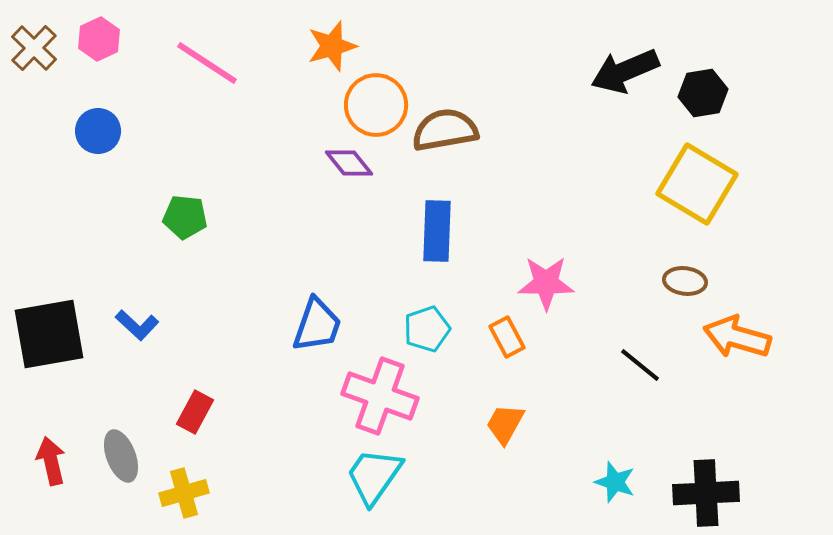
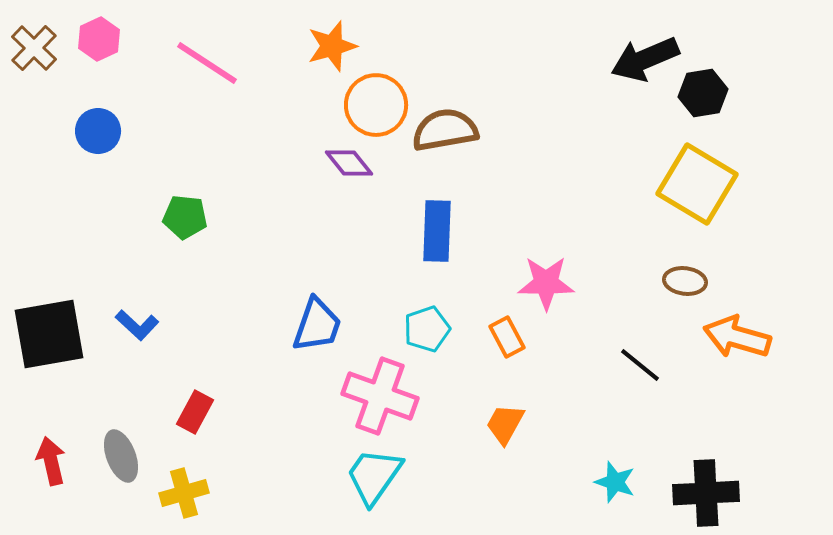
black arrow: moved 20 px right, 12 px up
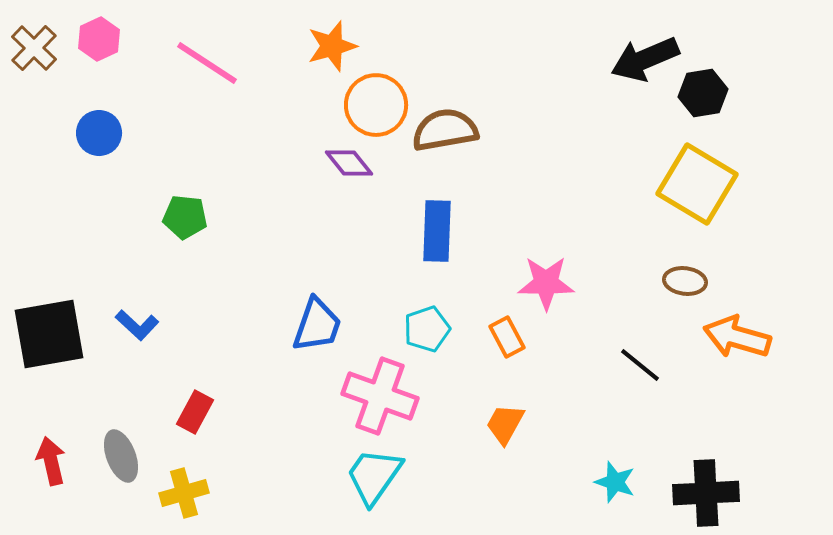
blue circle: moved 1 px right, 2 px down
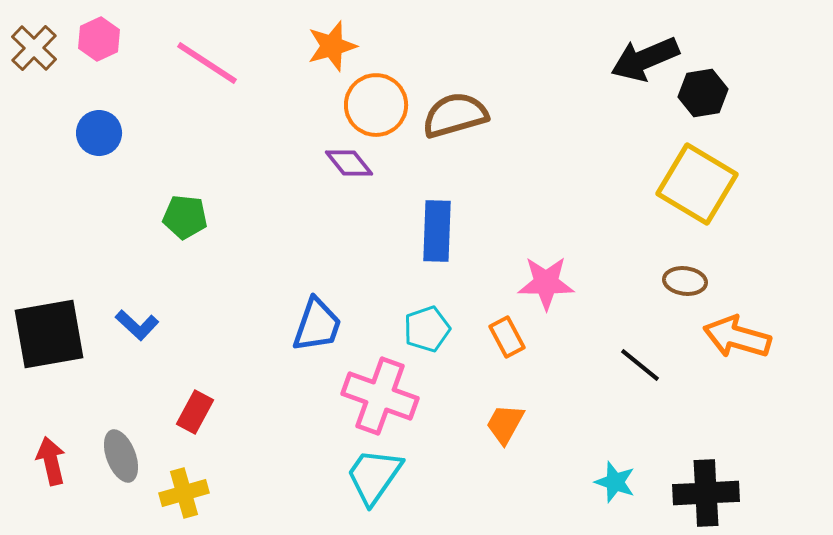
brown semicircle: moved 10 px right, 15 px up; rotated 6 degrees counterclockwise
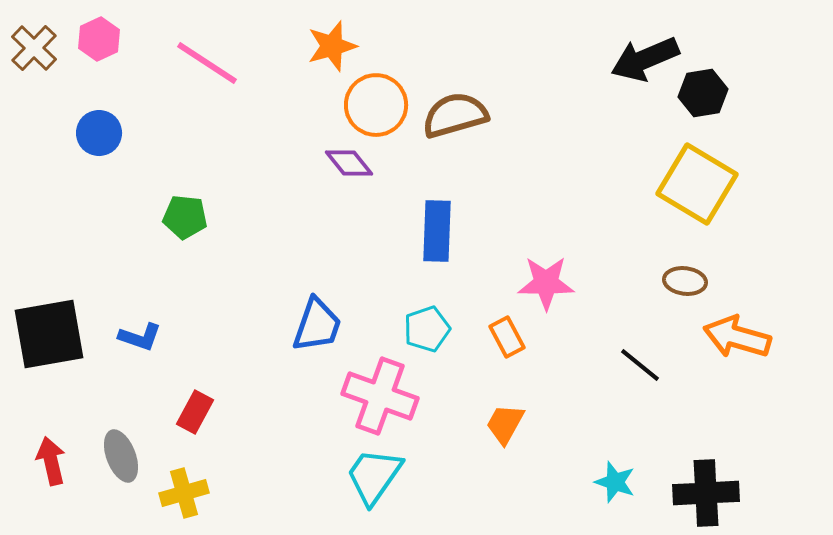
blue L-shape: moved 3 px right, 12 px down; rotated 24 degrees counterclockwise
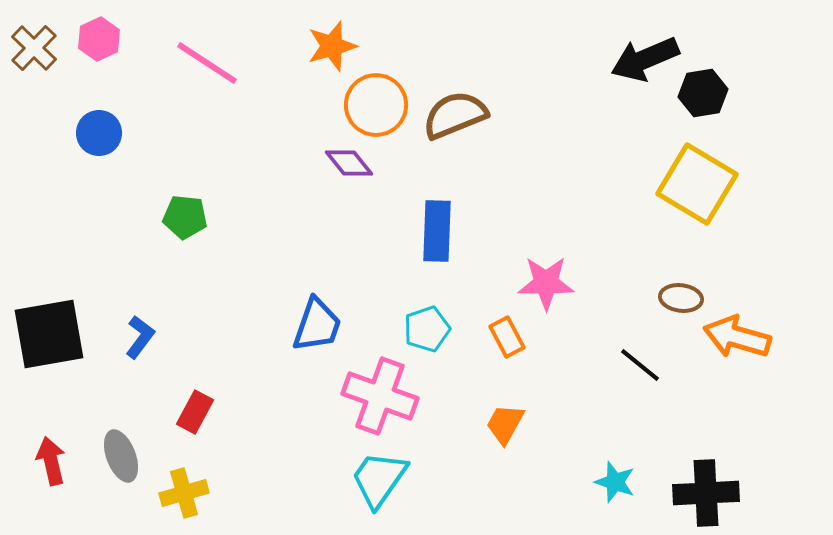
brown semicircle: rotated 6 degrees counterclockwise
brown ellipse: moved 4 px left, 17 px down
blue L-shape: rotated 72 degrees counterclockwise
cyan trapezoid: moved 5 px right, 3 px down
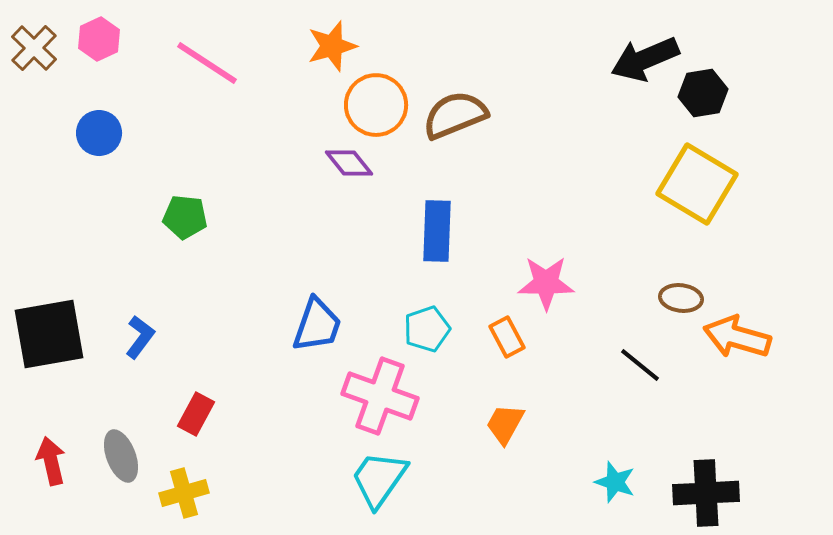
red rectangle: moved 1 px right, 2 px down
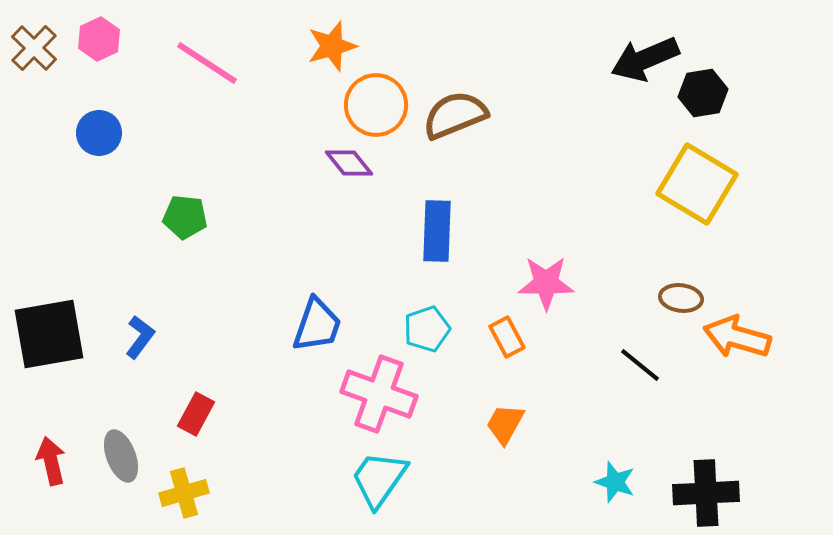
pink cross: moved 1 px left, 2 px up
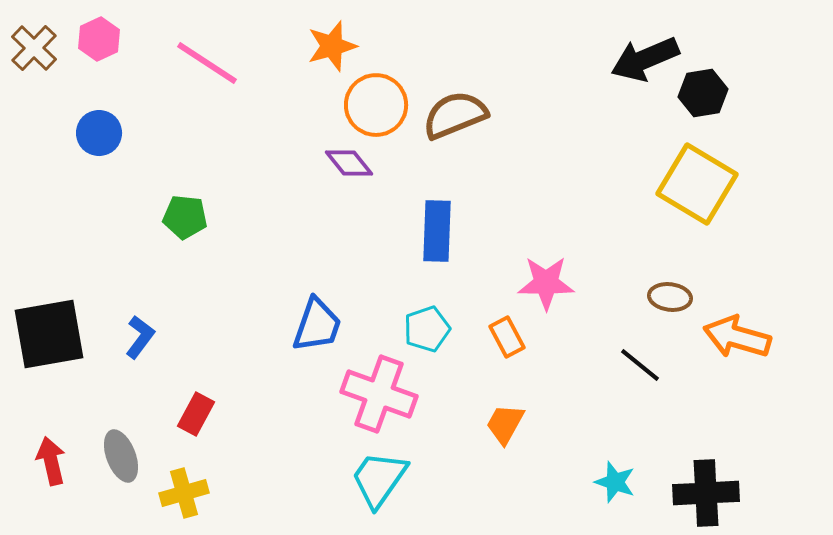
brown ellipse: moved 11 px left, 1 px up
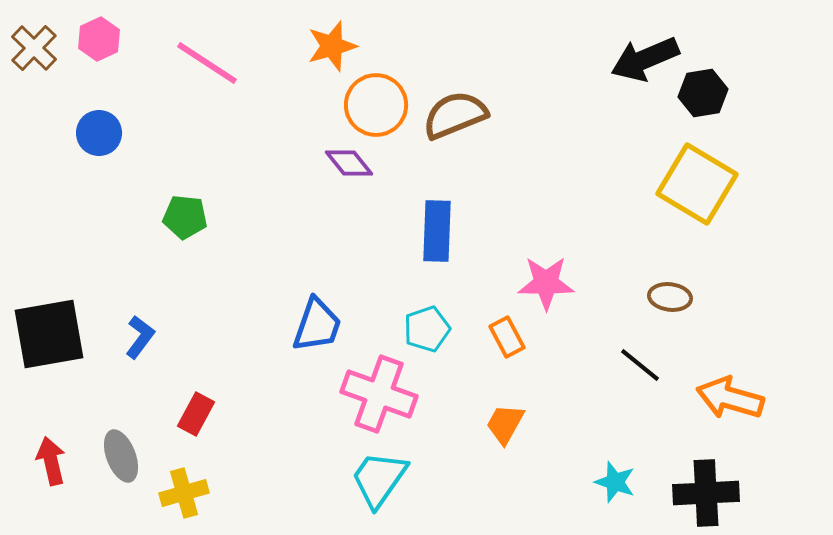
orange arrow: moved 7 px left, 61 px down
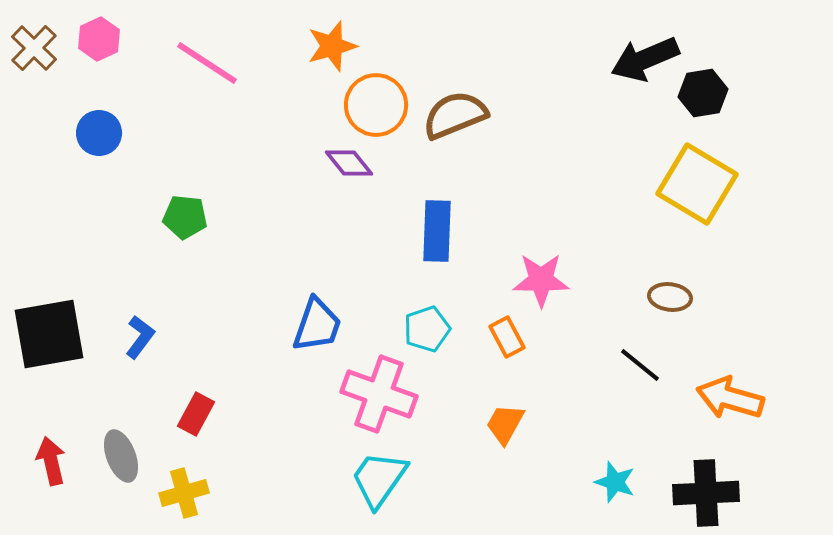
pink star: moved 5 px left, 3 px up
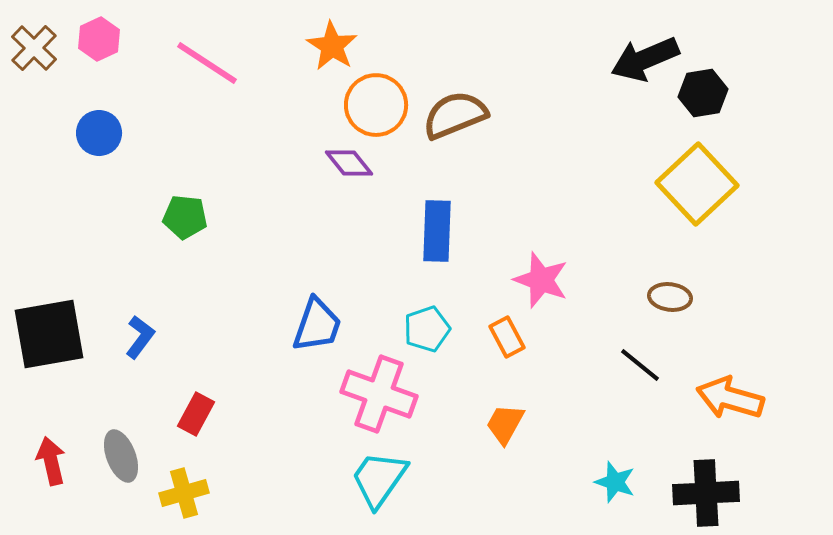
orange star: rotated 24 degrees counterclockwise
yellow square: rotated 16 degrees clockwise
pink star: rotated 20 degrees clockwise
